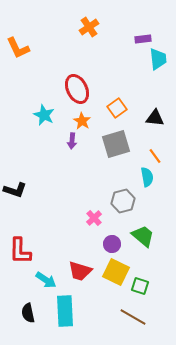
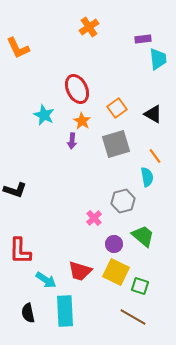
black triangle: moved 2 px left, 4 px up; rotated 24 degrees clockwise
purple circle: moved 2 px right
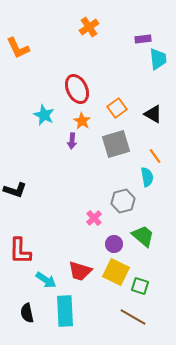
black semicircle: moved 1 px left
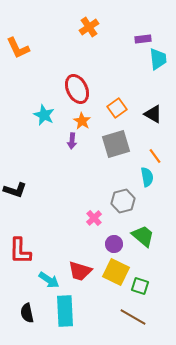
cyan arrow: moved 3 px right
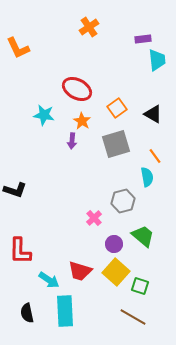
cyan trapezoid: moved 1 px left, 1 px down
red ellipse: rotated 36 degrees counterclockwise
cyan star: rotated 15 degrees counterclockwise
yellow square: rotated 16 degrees clockwise
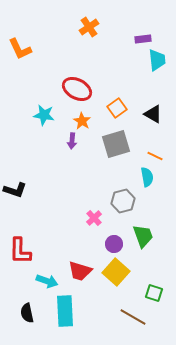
orange L-shape: moved 2 px right, 1 px down
orange line: rotated 28 degrees counterclockwise
green trapezoid: rotated 30 degrees clockwise
cyan arrow: moved 2 px left, 1 px down; rotated 15 degrees counterclockwise
green square: moved 14 px right, 7 px down
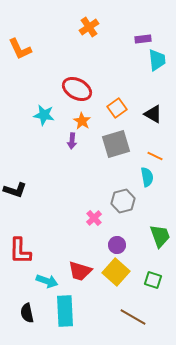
green trapezoid: moved 17 px right
purple circle: moved 3 px right, 1 px down
green square: moved 1 px left, 13 px up
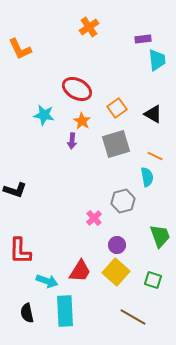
red trapezoid: rotated 75 degrees counterclockwise
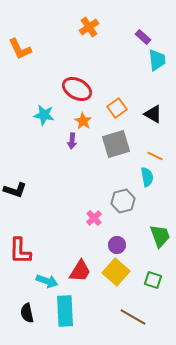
purple rectangle: moved 2 px up; rotated 49 degrees clockwise
orange star: moved 1 px right
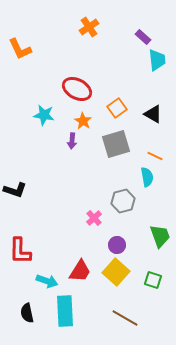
brown line: moved 8 px left, 1 px down
